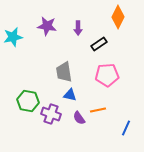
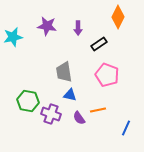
pink pentagon: rotated 25 degrees clockwise
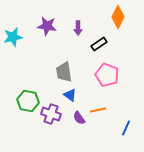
blue triangle: rotated 24 degrees clockwise
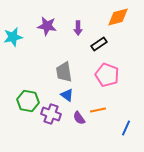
orange diamond: rotated 50 degrees clockwise
blue triangle: moved 3 px left
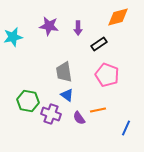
purple star: moved 2 px right
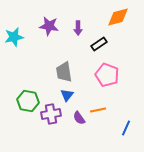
cyan star: moved 1 px right
blue triangle: rotated 32 degrees clockwise
purple cross: rotated 30 degrees counterclockwise
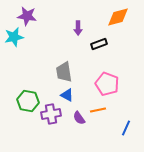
purple star: moved 22 px left, 10 px up
black rectangle: rotated 14 degrees clockwise
pink pentagon: moved 9 px down
blue triangle: rotated 40 degrees counterclockwise
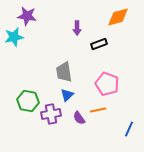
purple arrow: moved 1 px left
blue triangle: rotated 48 degrees clockwise
blue line: moved 3 px right, 1 px down
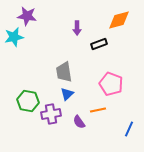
orange diamond: moved 1 px right, 3 px down
pink pentagon: moved 4 px right
blue triangle: moved 1 px up
purple semicircle: moved 4 px down
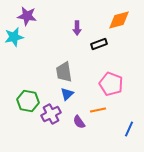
purple cross: rotated 18 degrees counterclockwise
